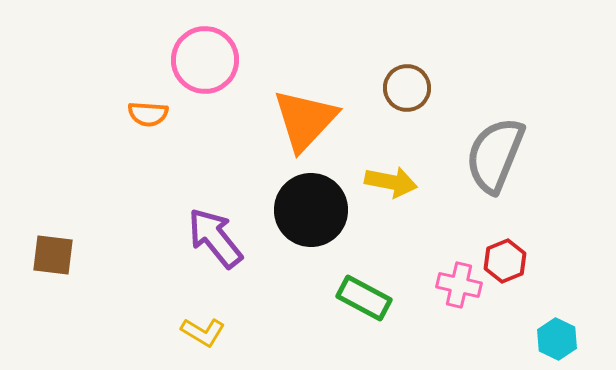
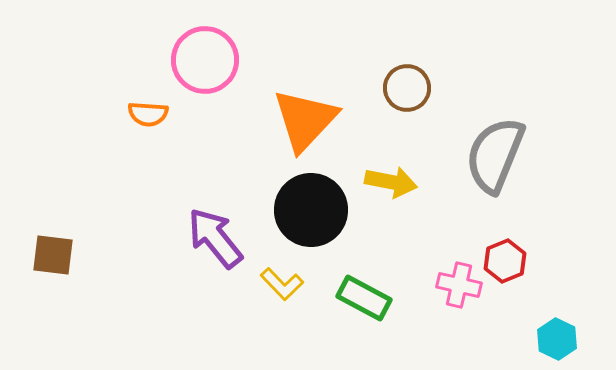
yellow L-shape: moved 79 px right, 48 px up; rotated 15 degrees clockwise
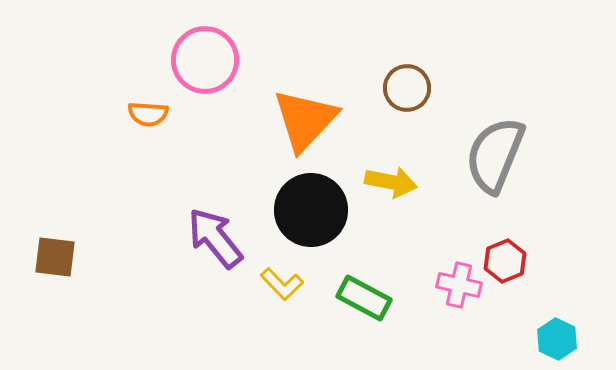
brown square: moved 2 px right, 2 px down
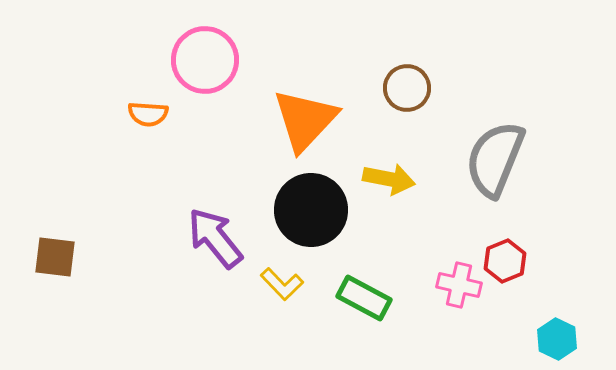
gray semicircle: moved 4 px down
yellow arrow: moved 2 px left, 3 px up
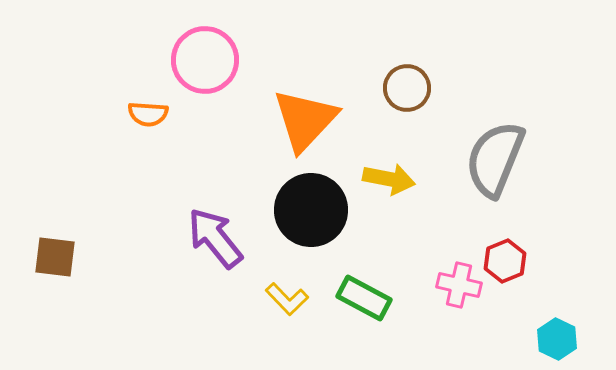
yellow L-shape: moved 5 px right, 15 px down
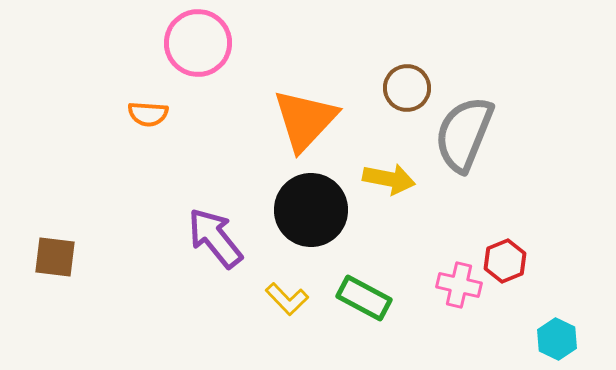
pink circle: moved 7 px left, 17 px up
gray semicircle: moved 31 px left, 25 px up
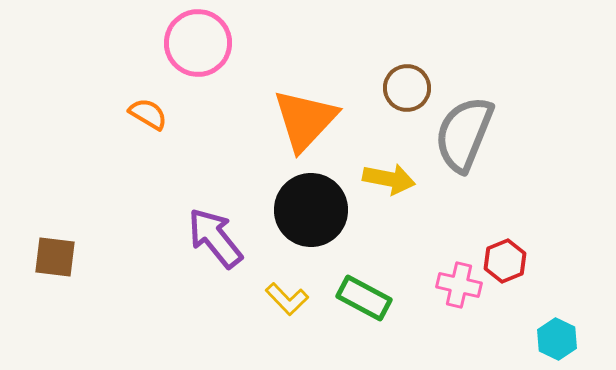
orange semicircle: rotated 153 degrees counterclockwise
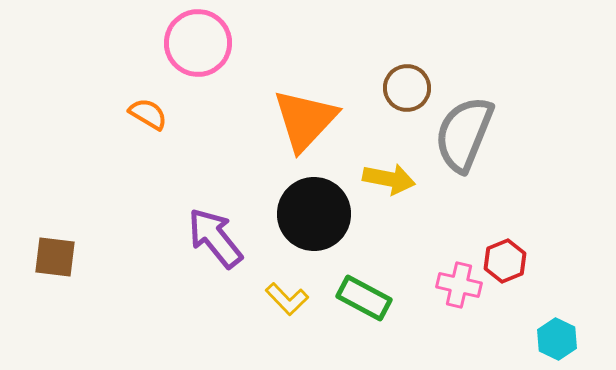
black circle: moved 3 px right, 4 px down
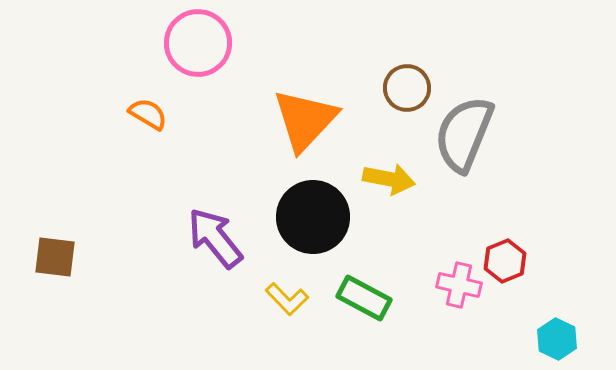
black circle: moved 1 px left, 3 px down
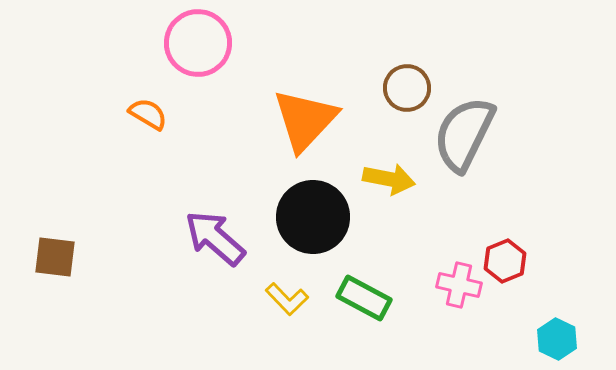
gray semicircle: rotated 4 degrees clockwise
purple arrow: rotated 10 degrees counterclockwise
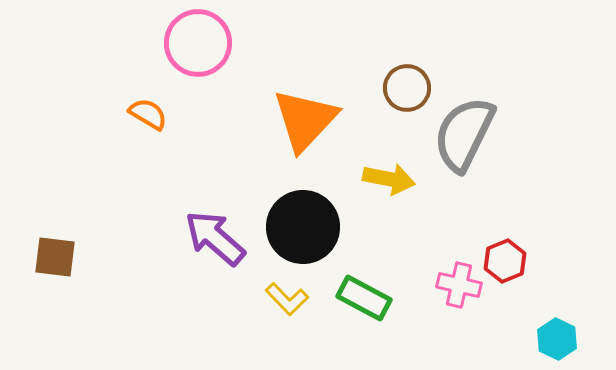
black circle: moved 10 px left, 10 px down
